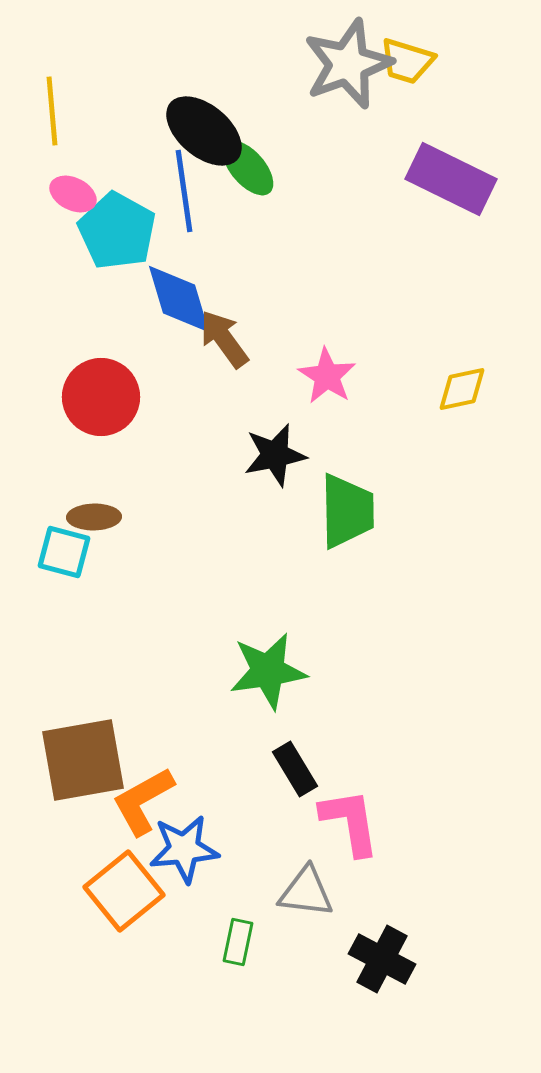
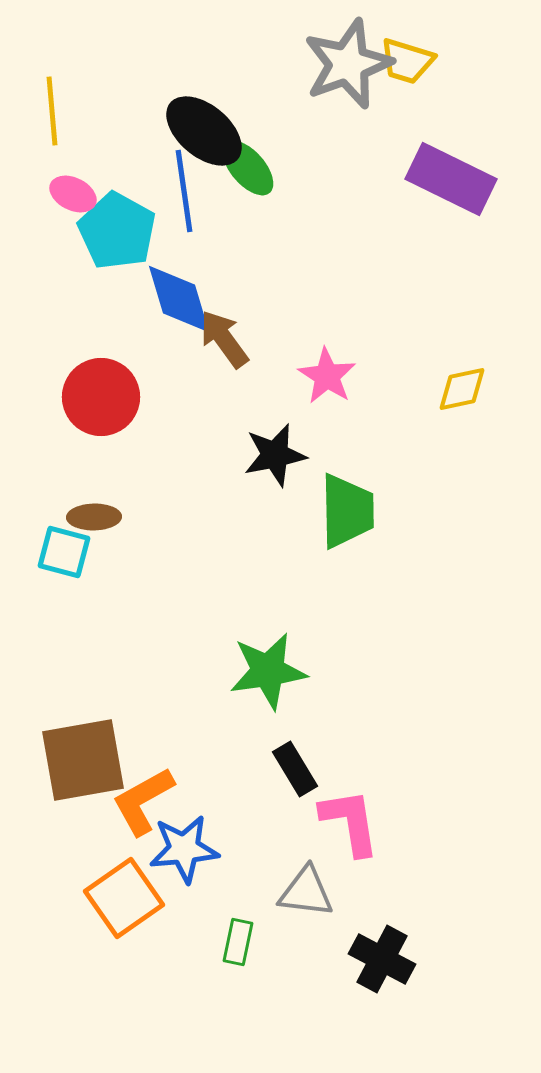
orange square: moved 7 px down; rotated 4 degrees clockwise
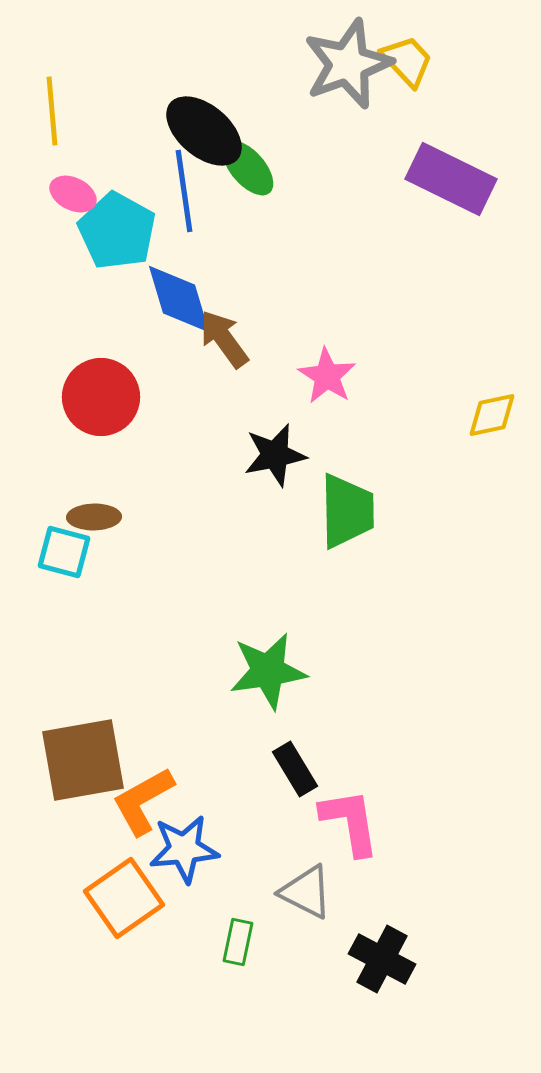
yellow trapezoid: rotated 150 degrees counterclockwise
yellow diamond: moved 30 px right, 26 px down
gray triangle: rotated 20 degrees clockwise
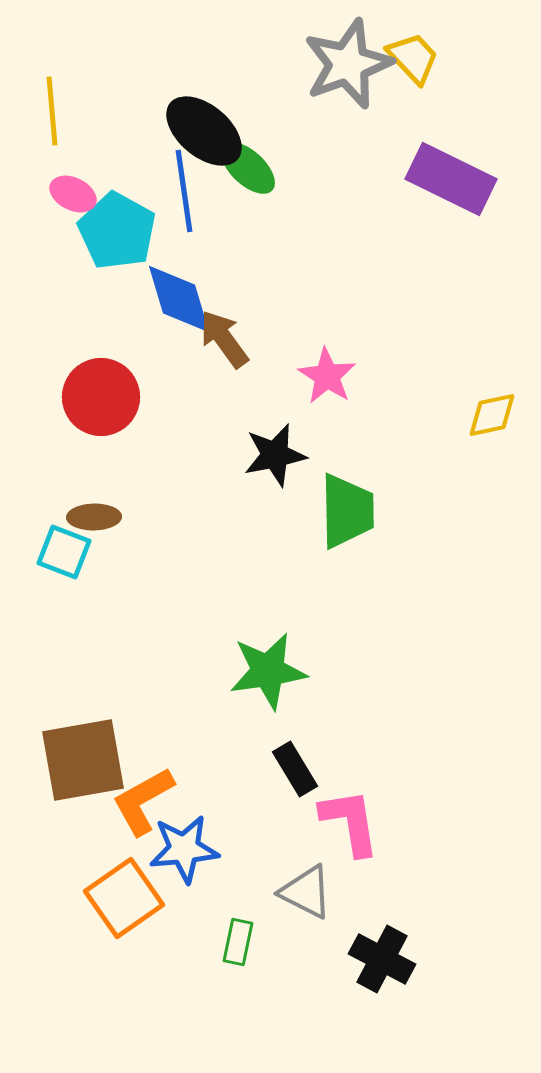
yellow trapezoid: moved 6 px right, 3 px up
green ellipse: rotated 6 degrees counterclockwise
cyan square: rotated 6 degrees clockwise
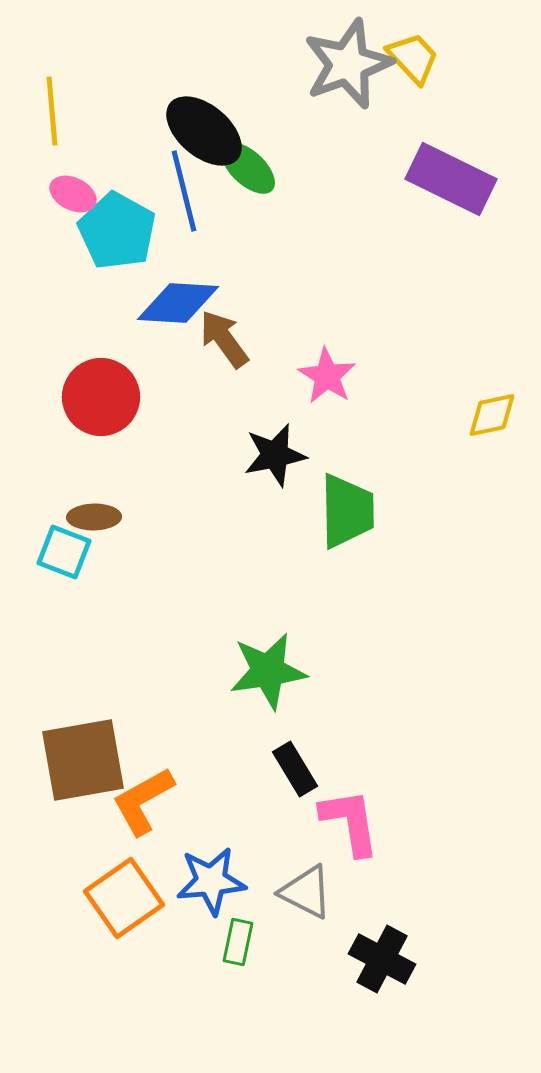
blue line: rotated 6 degrees counterclockwise
blue diamond: moved 1 px left, 4 px down; rotated 70 degrees counterclockwise
blue star: moved 27 px right, 32 px down
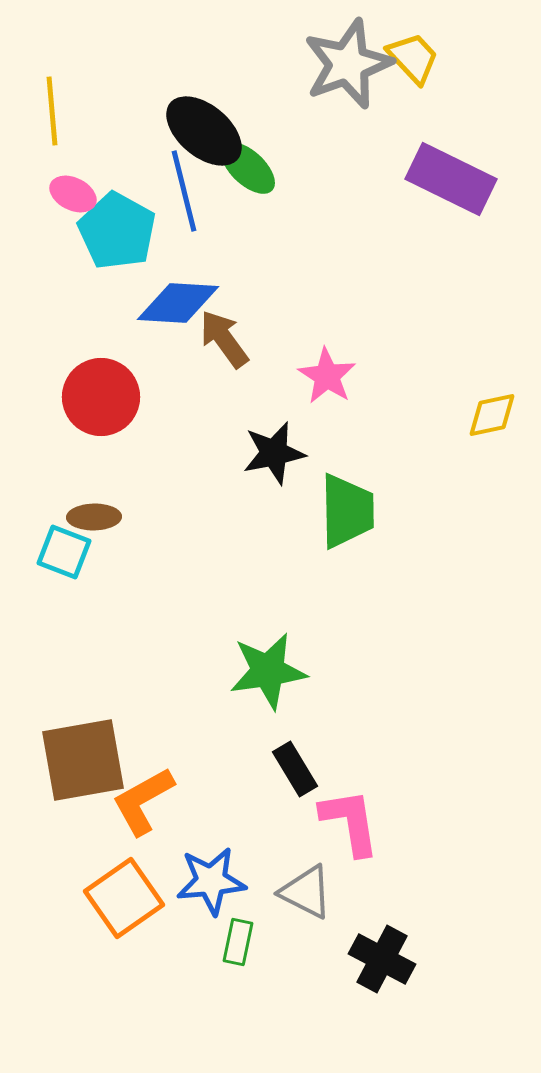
black star: moved 1 px left, 2 px up
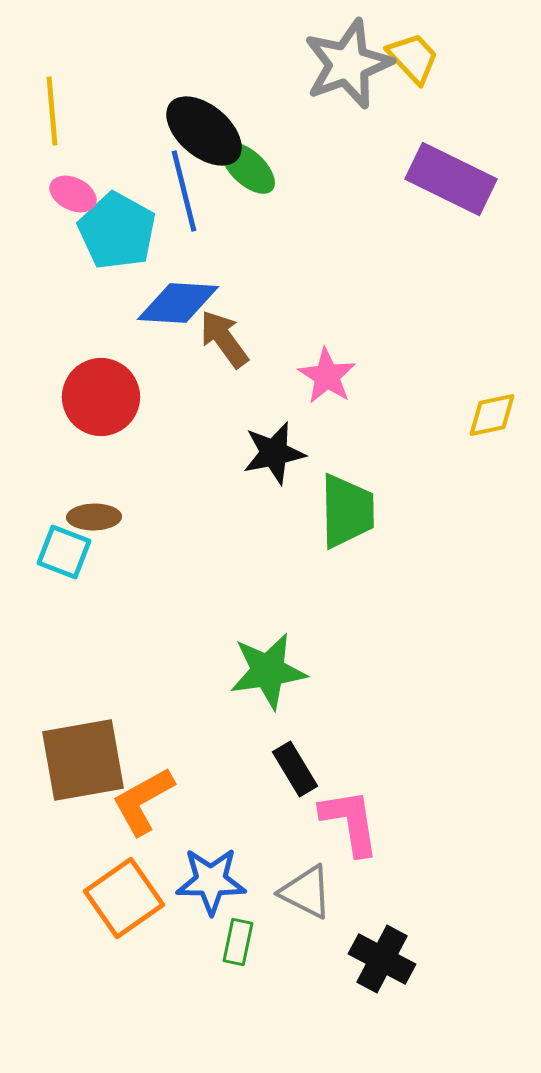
blue star: rotated 6 degrees clockwise
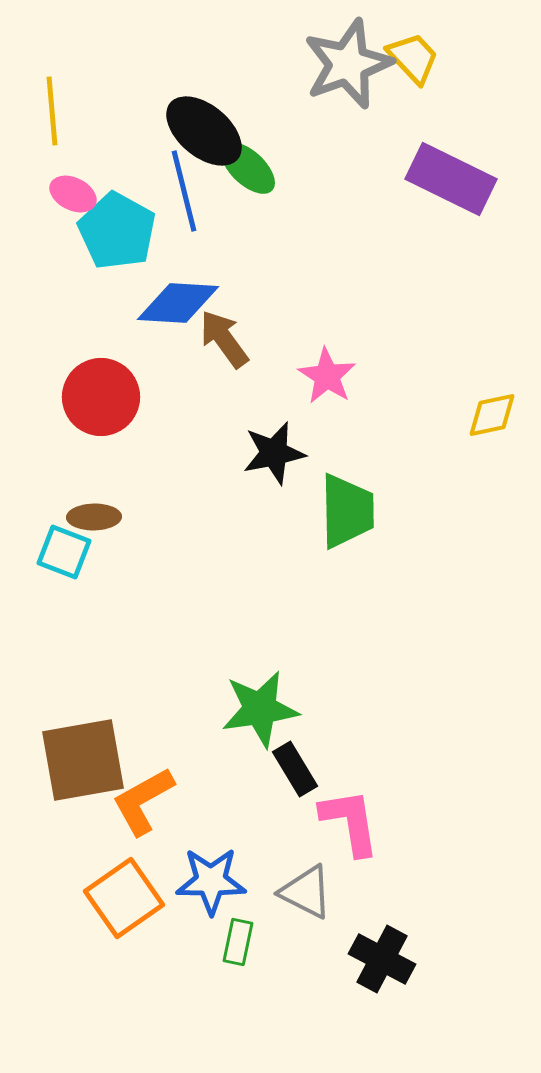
green star: moved 8 px left, 38 px down
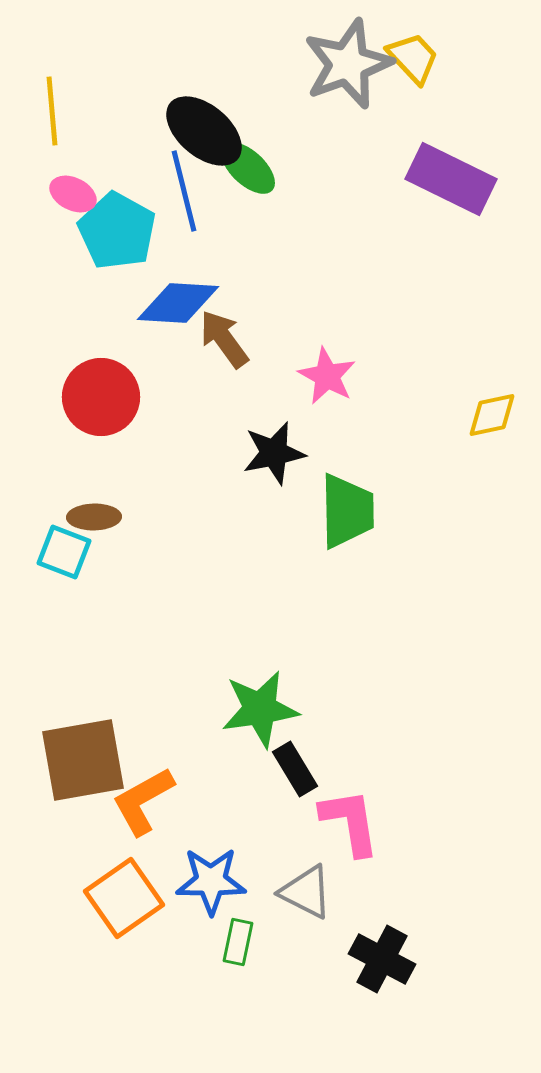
pink star: rotated 4 degrees counterclockwise
